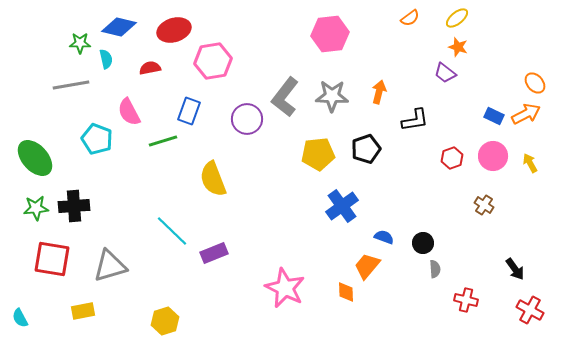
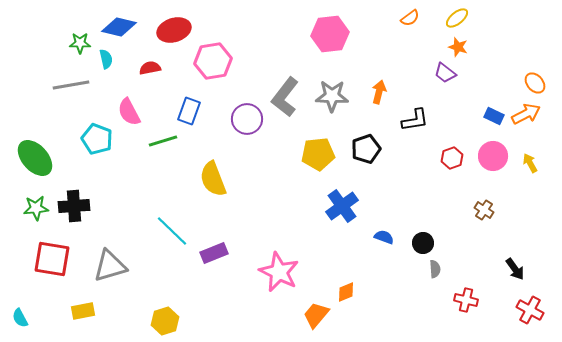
brown cross at (484, 205): moved 5 px down
orange trapezoid at (367, 266): moved 51 px left, 49 px down
pink star at (285, 288): moved 6 px left, 16 px up
orange diamond at (346, 292): rotated 70 degrees clockwise
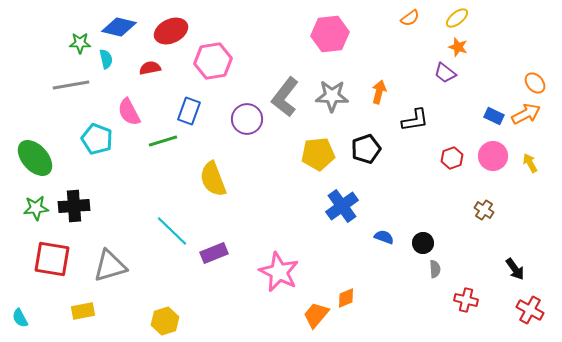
red ellipse at (174, 30): moved 3 px left, 1 px down; rotated 8 degrees counterclockwise
orange diamond at (346, 292): moved 6 px down
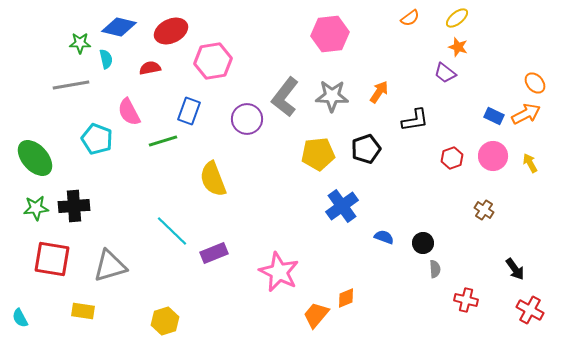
orange arrow at (379, 92): rotated 20 degrees clockwise
yellow rectangle at (83, 311): rotated 20 degrees clockwise
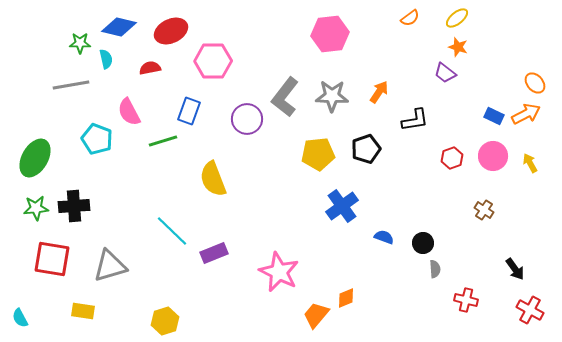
pink hexagon at (213, 61): rotated 9 degrees clockwise
green ellipse at (35, 158): rotated 72 degrees clockwise
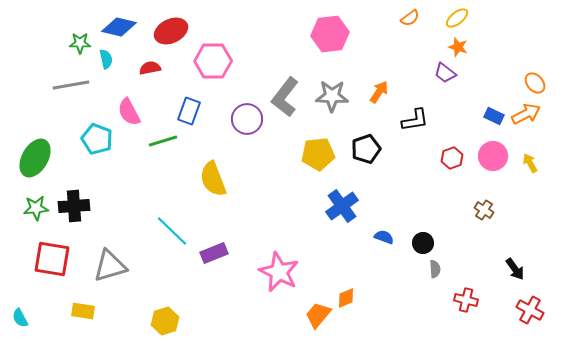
orange trapezoid at (316, 315): moved 2 px right
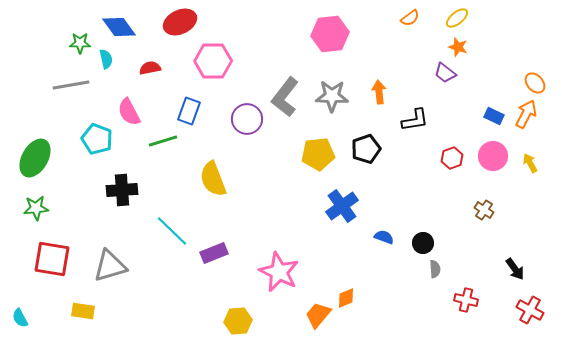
blue diamond at (119, 27): rotated 40 degrees clockwise
red ellipse at (171, 31): moved 9 px right, 9 px up
orange arrow at (379, 92): rotated 40 degrees counterclockwise
orange arrow at (526, 114): rotated 36 degrees counterclockwise
black cross at (74, 206): moved 48 px right, 16 px up
yellow hexagon at (165, 321): moved 73 px right; rotated 12 degrees clockwise
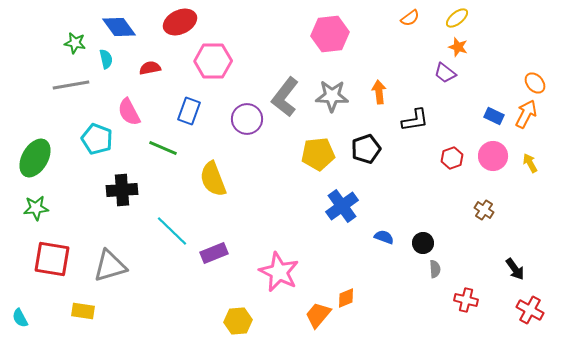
green star at (80, 43): moved 5 px left; rotated 10 degrees clockwise
green line at (163, 141): moved 7 px down; rotated 40 degrees clockwise
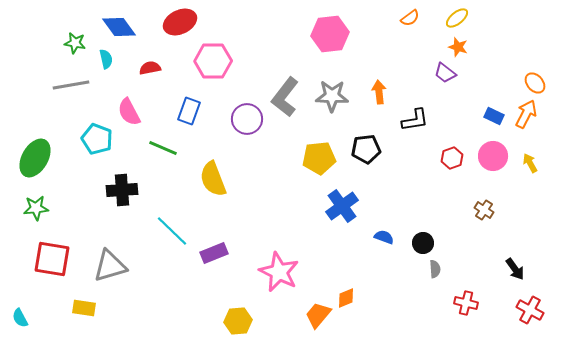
black pentagon at (366, 149): rotated 12 degrees clockwise
yellow pentagon at (318, 154): moved 1 px right, 4 px down
red cross at (466, 300): moved 3 px down
yellow rectangle at (83, 311): moved 1 px right, 3 px up
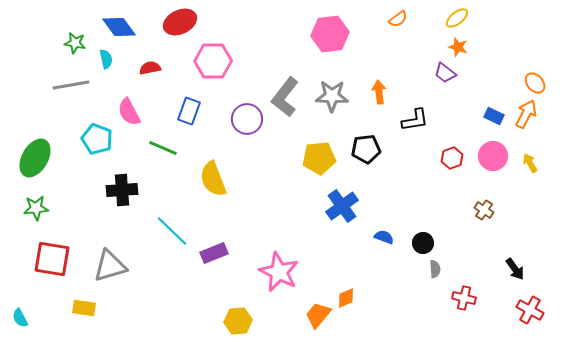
orange semicircle at (410, 18): moved 12 px left, 1 px down
red cross at (466, 303): moved 2 px left, 5 px up
